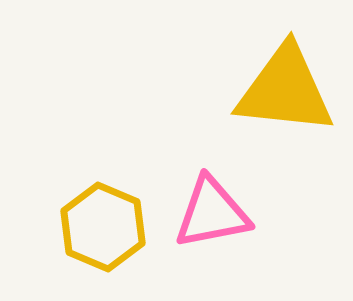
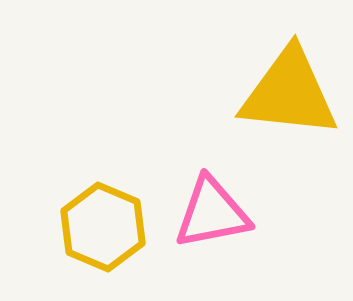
yellow triangle: moved 4 px right, 3 px down
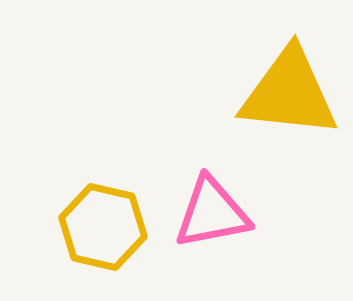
yellow hexagon: rotated 10 degrees counterclockwise
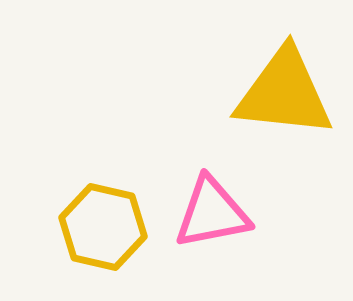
yellow triangle: moved 5 px left
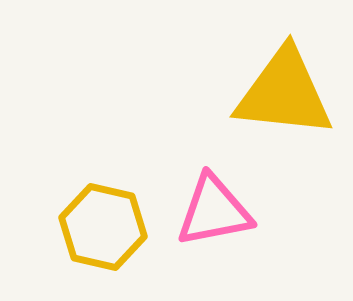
pink triangle: moved 2 px right, 2 px up
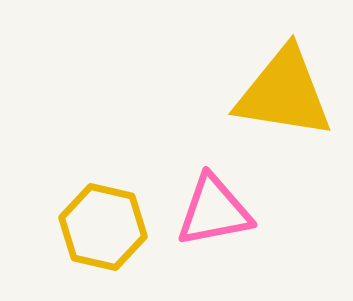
yellow triangle: rotated 3 degrees clockwise
